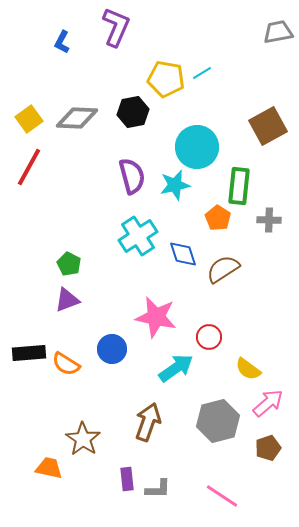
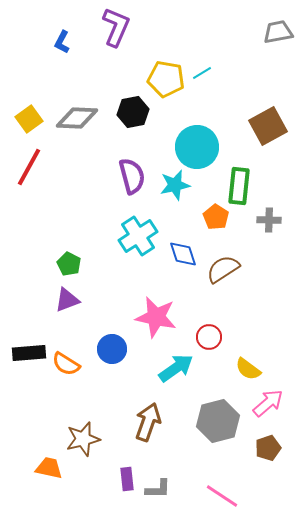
orange pentagon: moved 2 px left, 1 px up
brown star: rotated 24 degrees clockwise
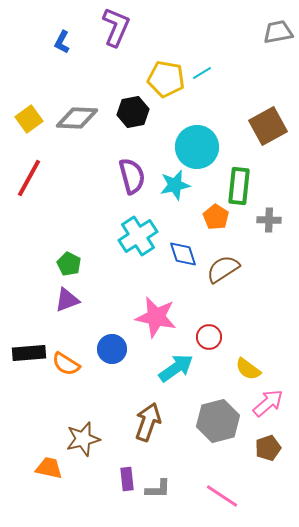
red line: moved 11 px down
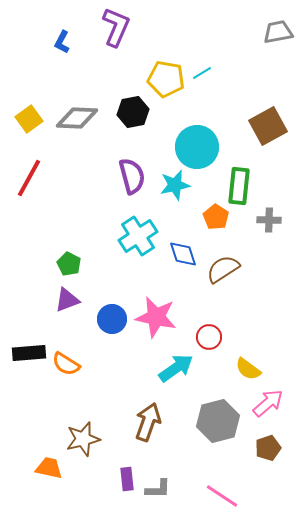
blue circle: moved 30 px up
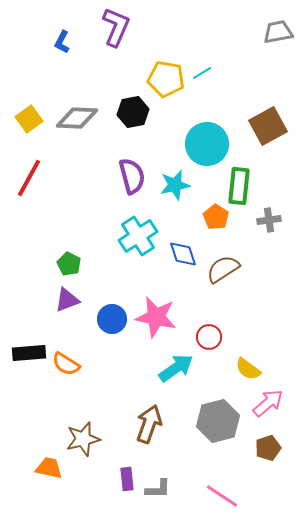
cyan circle: moved 10 px right, 3 px up
gray cross: rotated 10 degrees counterclockwise
brown arrow: moved 1 px right, 2 px down
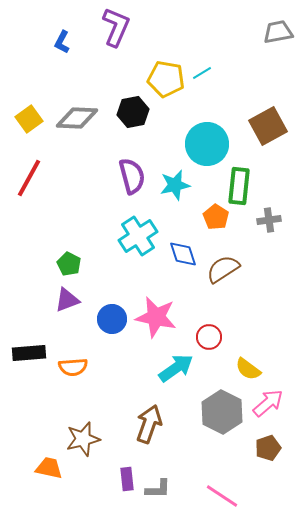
orange semicircle: moved 7 px right, 3 px down; rotated 36 degrees counterclockwise
gray hexagon: moved 4 px right, 9 px up; rotated 18 degrees counterclockwise
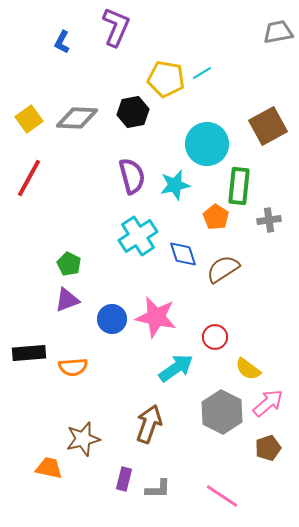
red circle: moved 6 px right
purple rectangle: moved 3 px left; rotated 20 degrees clockwise
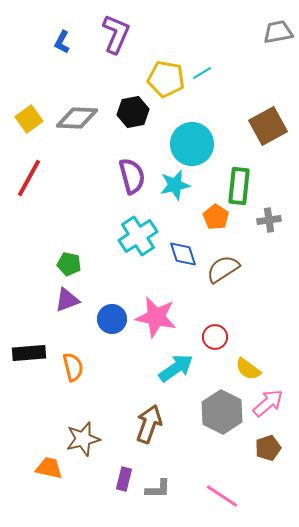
purple L-shape: moved 7 px down
cyan circle: moved 15 px left
green pentagon: rotated 15 degrees counterclockwise
orange semicircle: rotated 100 degrees counterclockwise
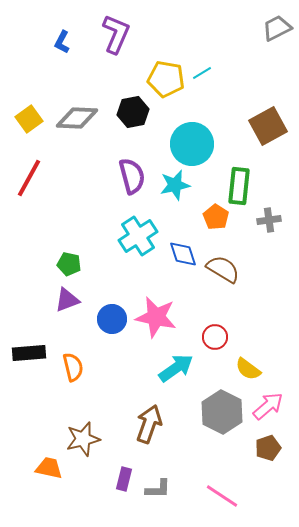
gray trapezoid: moved 1 px left, 4 px up; rotated 16 degrees counterclockwise
brown semicircle: rotated 64 degrees clockwise
pink arrow: moved 3 px down
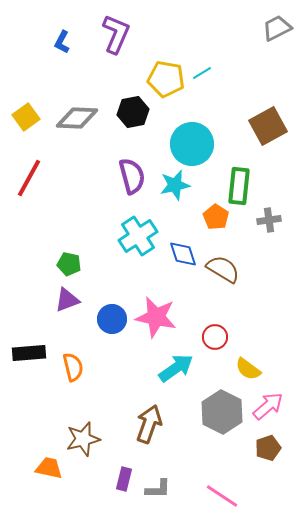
yellow square: moved 3 px left, 2 px up
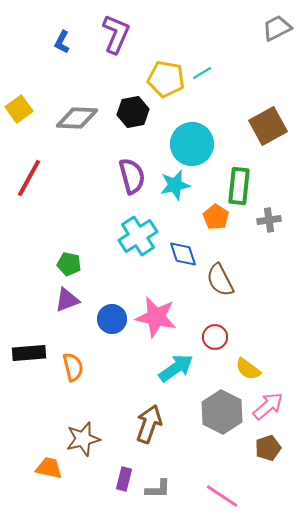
yellow square: moved 7 px left, 8 px up
brown semicircle: moved 3 px left, 11 px down; rotated 148 degrees counterclockwise
